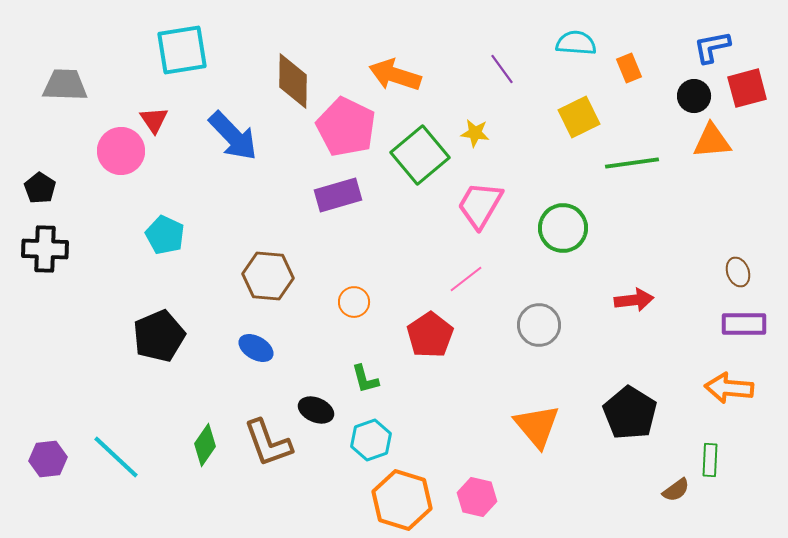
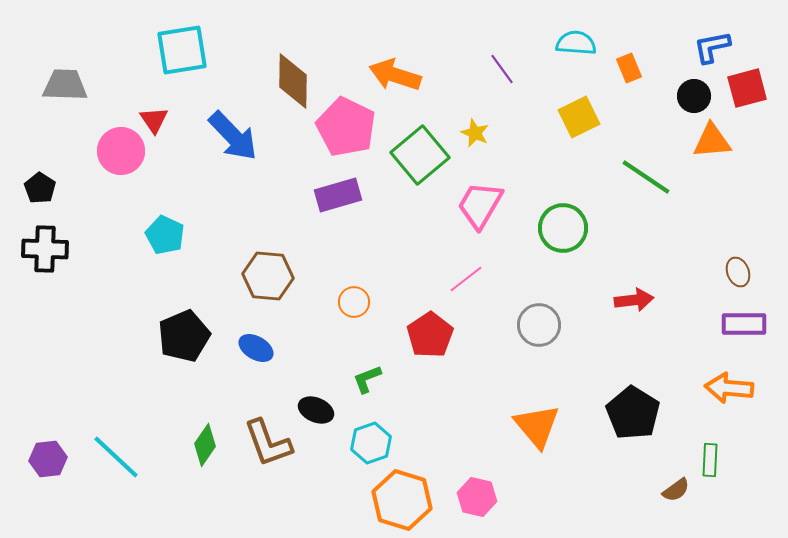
yellow star at (475, 133): rotated 16 degrees clockwise
green line at (632, 163): moved 14 px right, 14 px down; rotated 42 degrees clockwise
black pentagon at (159, 336): moved 25 px right
green L-shape at (365, 379): moved 2 px right; rotated 84 degrees clockwise
black pentagon at (630, 413): moved 3 px right
cyan hexagon at (371, 440): moved 3 px down
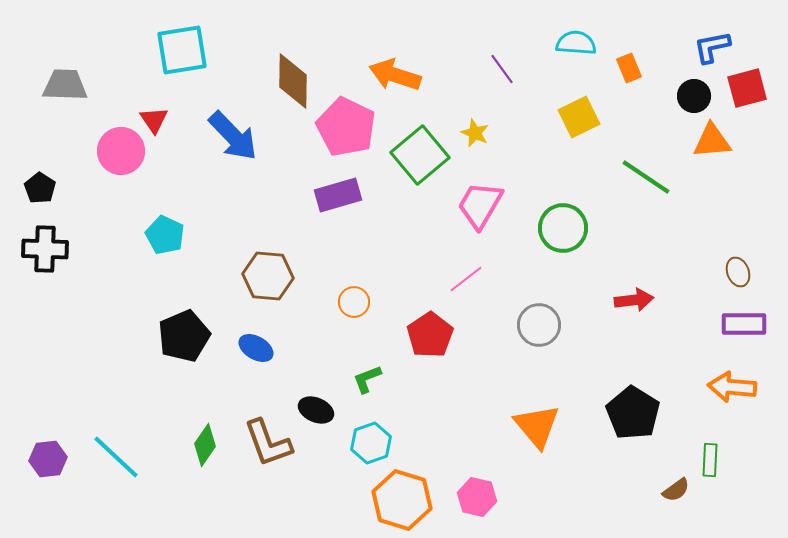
orange arrow at (729, 388): moved 3 px right, 1 px up
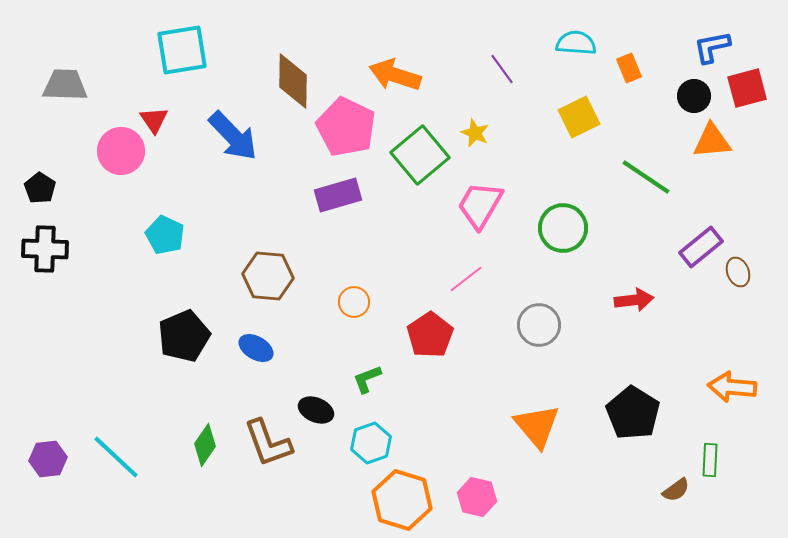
purple rectangle at (744, 324): moved 43 px left, 77 px up; rotated 39 degrees counterclockwise
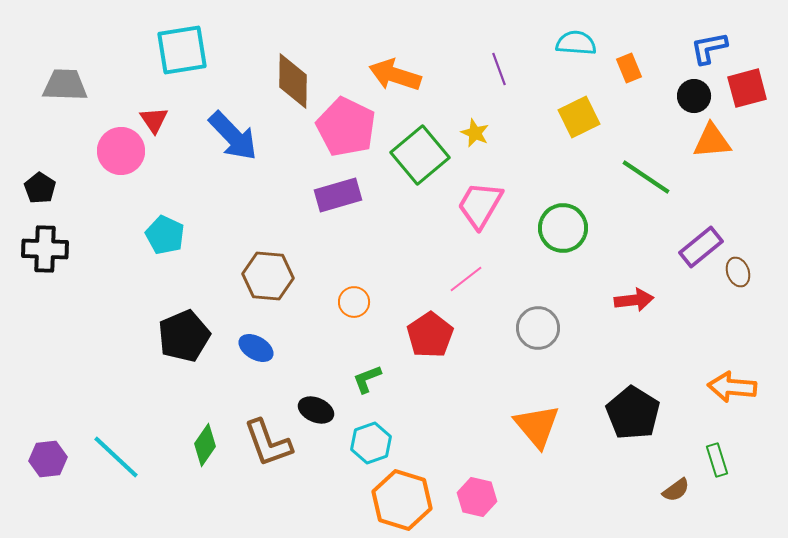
blue L-shape at (712, 47): moved 3 px left, 1 px down
purple line at (502, 69): moved 3 px left; rotated 16 degrees clockwise
gray circle at (539, 325): moved 1 px left, 3 px down
green rectangle at (710, 460): moved 7 px right; rotated 20 degrees counterclockwise
